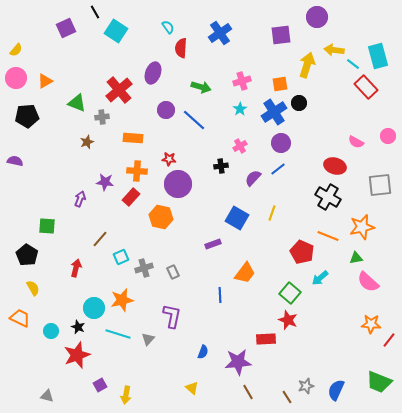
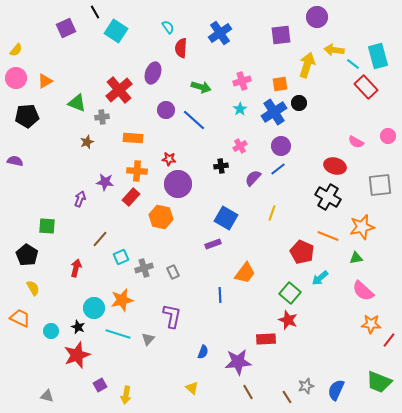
purple circle at (281, 143): moved 3 px down
blue square at (237, 218): moved 11 px left
pink semicircle at (368, 282): moved 5 px left, 9 px down
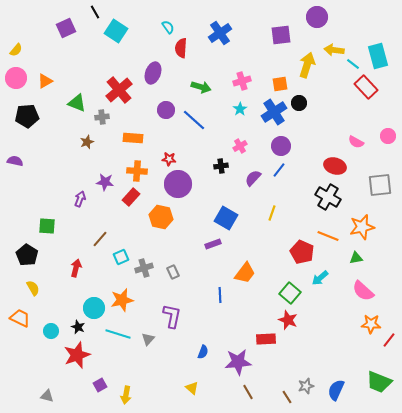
blue line at (278, 169): moved 1 px right, 1 px down; rotated 14 degrees counterclockwise
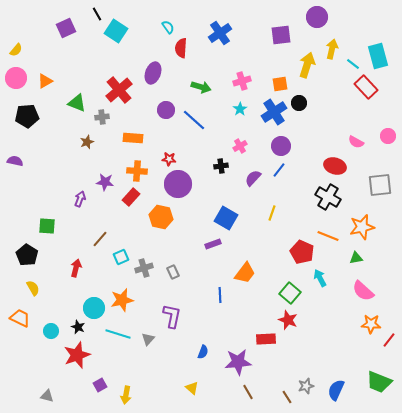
black line at (95, 12): moved 2 px right, 2 px down
yellow arrow at (334, 50): moved 2 px left, 1 px up; rotated 96 degrees clockwise
cyan arrow at (320, 278): rotated 102 degrees clockwise
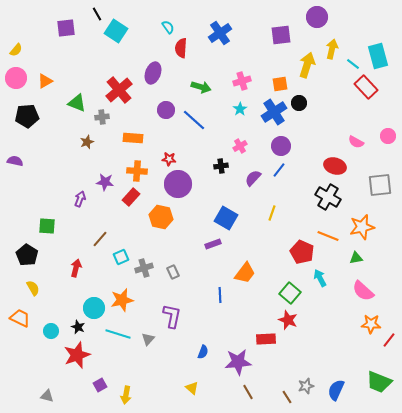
purple square at (66, 28): rotated 18 degrees clockwise
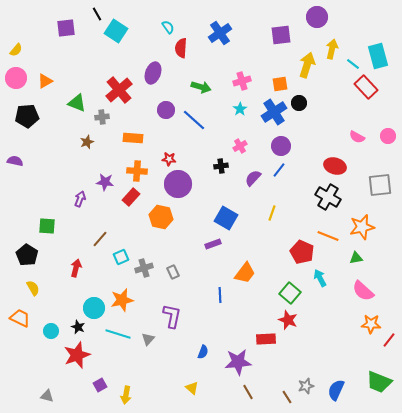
pink semicircle at (356, 142): moved 1 px right, 5 px up
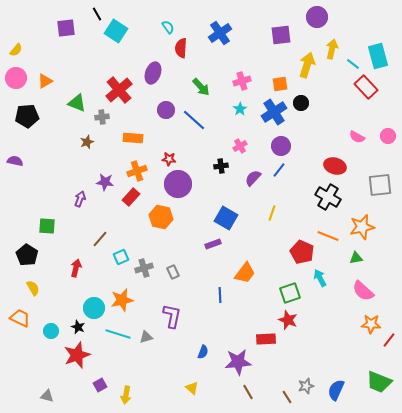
green arrow at (201, 87): rotated 30 degrees clockwise
black circle at (299, 103): moved 2 px right
orange cross at (137, 171): rotated 24 degrees counterclockwise
green square at (290, 293): rotated 30 degrees clockwise
gray triangle at (148, 339): moved 2 px left, 2 px up; rotated 32 degrees clockwise
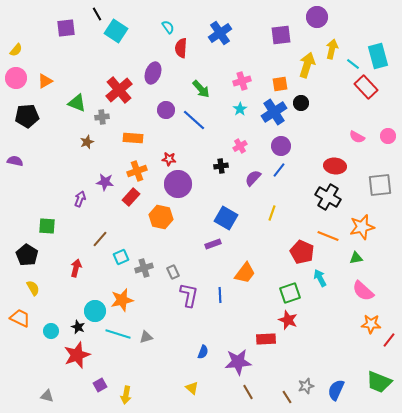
green arrow at (201, 87): moved 2 px down
red ellipse at (335, 166): rotated 10 degrees counterclockwise
cyan circle at (94, 308): moved 1 px right, 3 px down
purple L-shape at (172, 316): moved 17 px right, 21 px up
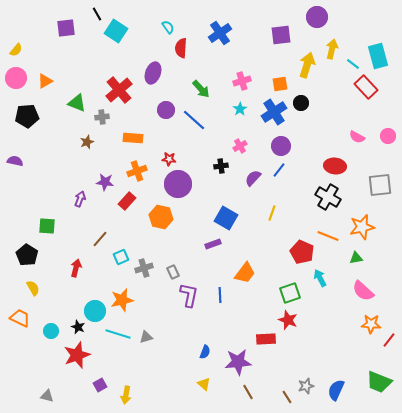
red rectangle at (131, 197): moved 4 px left, 4 px down
blue semicircle at (203, 352): moved 2 px right
yellow triangle at (192, 388): moved 12 px right, 4 px up
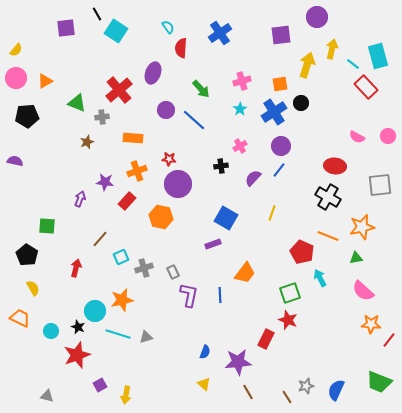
red rectangle at (266, 339): rotated 60 degrees counterclockwise
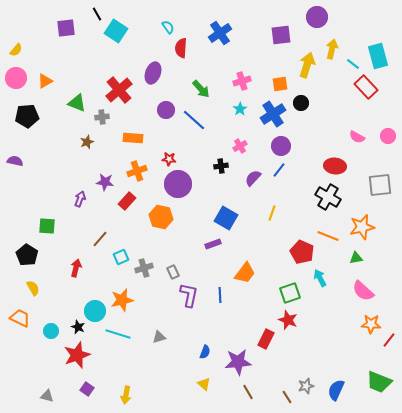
blue cross at (274, 112): moved 1 px left, 2 px down
gray triangle at (146, 337): moved 13 px right
purple square at (100, 385): moved 13 px left, 4 px down; rotated 24 degrees counterclockwise
